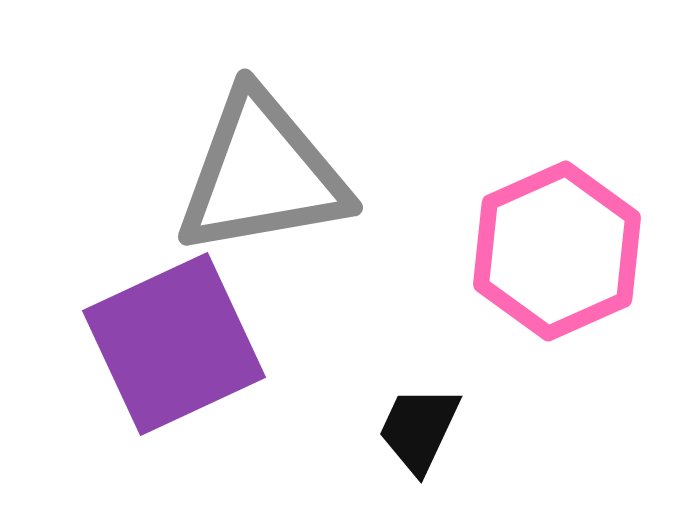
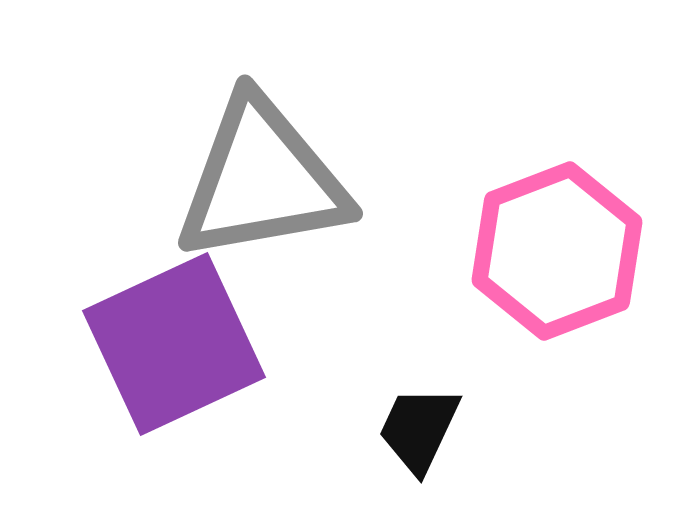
gray triangle: moved 6 px down
pink hexagon: rotated 3 degrees clockwise
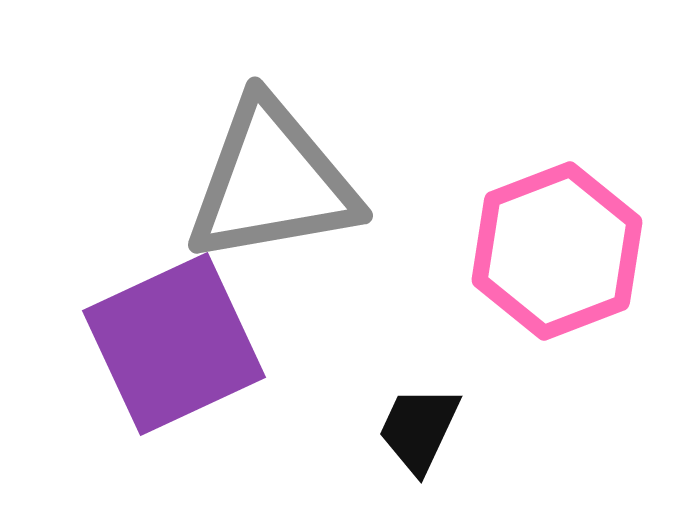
gray triangle: moved 10 px right, 2 px down
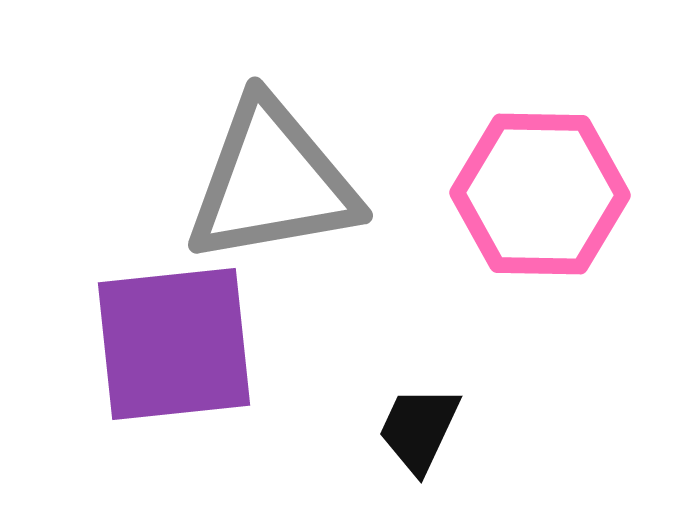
pink hexagon: moved 17 px left, 57 px up; rotated 22 degrees clockwise
purple square: rotated 19 degrees clockwise
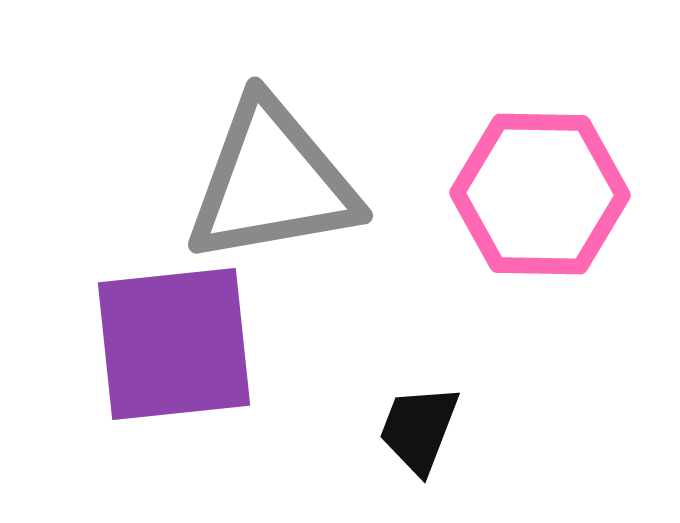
black trapezoid: rotated 4 degrees counterclockwise
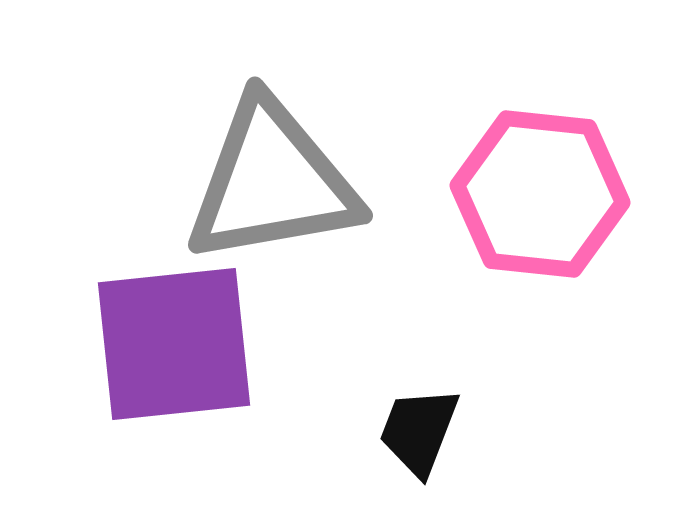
pink hexagon: rotated 5 degrees clockwise
black trapezoid: moved 2 px down
